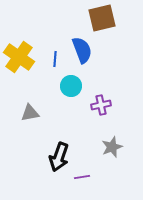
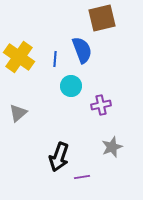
gray triangle: moved 12 px left; rotated 30 degrees counterclockwise
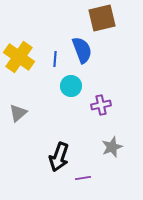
purple line: moved 1 px right, 1 px down
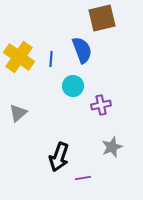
blue line: moved 4 px left
cyan circle: moved 2 px right
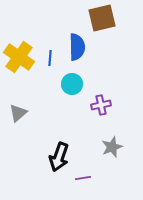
blue semicircle: moved 5 px left, 3 px up; rotated 20 degrees clockwise
blue line: moved 1 px left, 1 px up
cyan circle: moved 1 px left, 2 px up
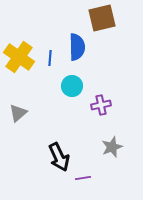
cyan circle: moved 2 px down
black arrow: rotated 44 degrees counterclockwise
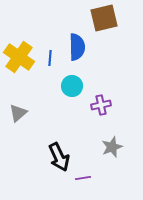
brown square: moved 2 px right
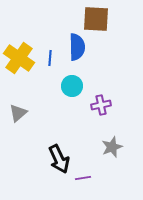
brown square: moved 8 px left, 1 px down; rotated 16 degrees clockwise
yellow cross: moved 1 px down
black arrow: moved 2 px down
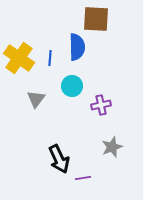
gray triangle: moved 18 px right, 14 px up; rotated 12 degrees counterclockwise
